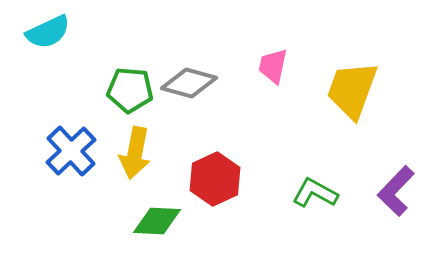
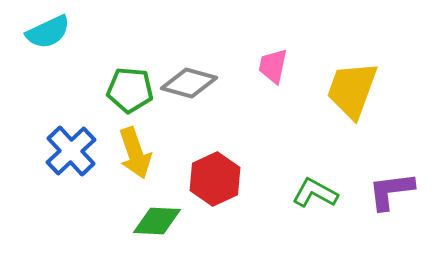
yellow arrow: rotated 30 degrees counterclockwise
purple L-shape: moved 5 px left; rotated 39 degrees clockwise
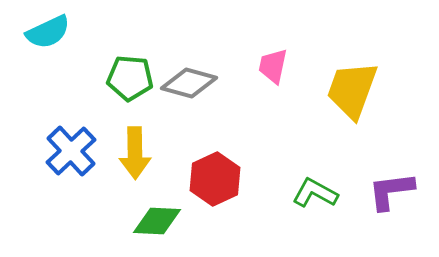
green pentagon: moved 12 px up
yellow arrow: rotated 18 degrees clockwise
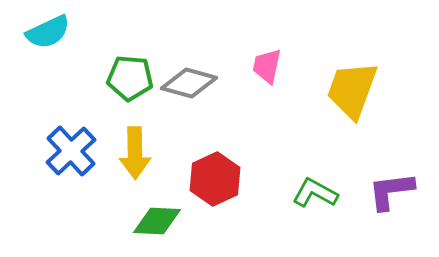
pink trapezoid: moved 6 px left
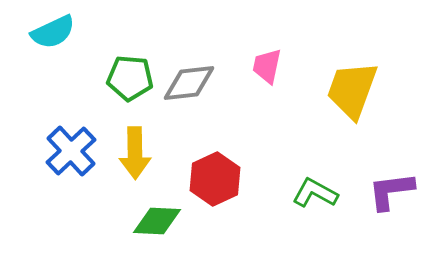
cyan semicircle: moved 5 px right
gray diamond: rotated 22 degrees counterclockwise
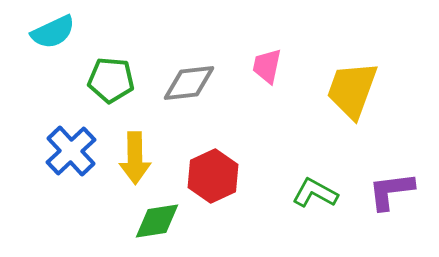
green pentagon: moved 19 px left, 2 px down
yellow arrow: moved 5 px down
red hexagon: moved 2 px left, 3 px up
green diamond: rotated 12 degrees counterclockwise
